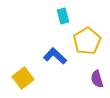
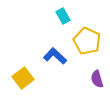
cyan rectangle: rotated 14 degrees counterclockwise
yellow pentagon: rotated 16 degrees counterclockwise
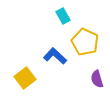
yellow pentagon: moved 2 px left, 1 px down
yellow square: moved 2 px right
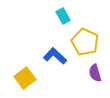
purple semicircle: moved 2 px left, 6 px up
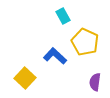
purple semicircle: moved 9 px down; rotated 24 degrees clockwise
yellow square: rotated 10 degrees counterclockwise
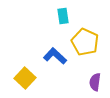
cyan rectangle: rotated 21 degrees clockwise
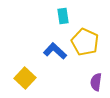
blue L-shape: moved 5 px up
purple semicircle: moved 1 px right
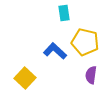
cyan rectangle: moved 1 px right, 3 px up
yellow pentagon: rotated 12 degrees counterclockwise
purple semicircle: moved 5 px left, 7 px up
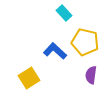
cyan rectangle: rotated 35 degrees counterclockwise
yellow square: moved 4 px right; rotated 15 degrees clockwise
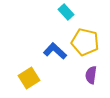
cyan rectangle: moved 2 px right, 1 px up
